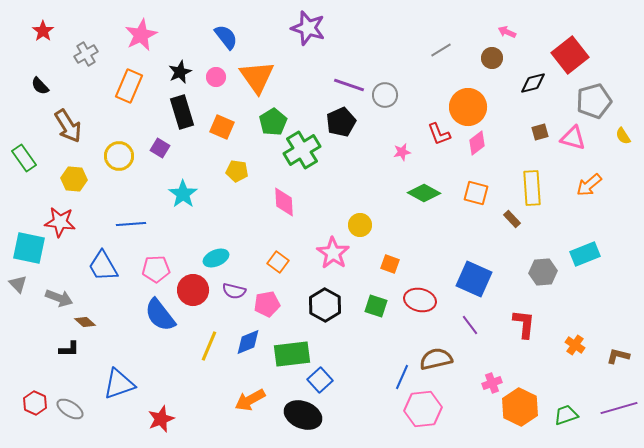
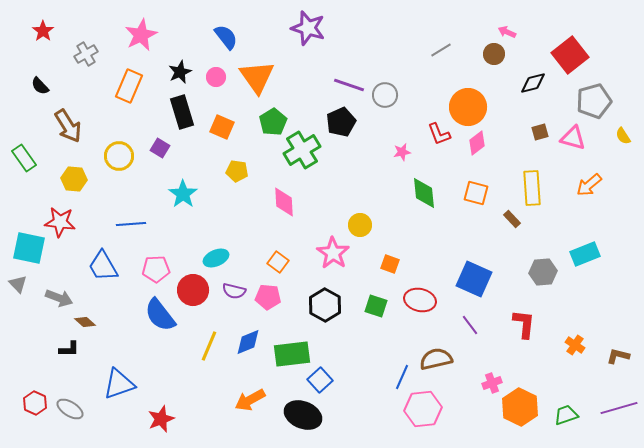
brown circle at (492, 58): moved 2 px right, 4 px up
green diamond at (424, 193): rotated 56 degrees clockwise
pink pentagon at (267, 304): moved 1 px right, 7 px up; rotated 15 degrees clockwise
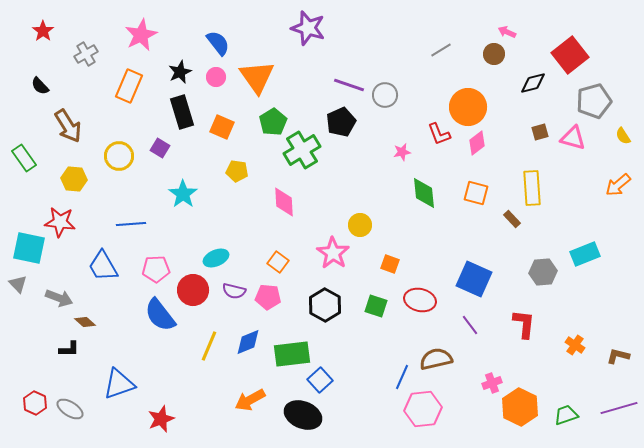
blue semicircle at (226, 37): moved 8 px left, 6 px down
orange arrow at (589, 185): moved 29 px right
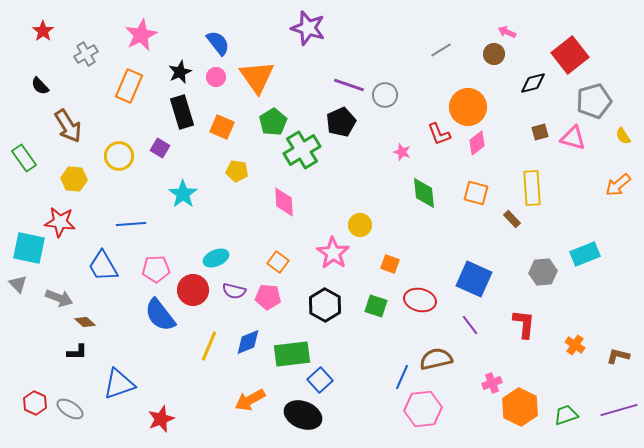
pink star at (402, 152): rotated 30 degrees clockwise
black L-shape at (69, 349): moved 8 px right, 3 px down
purple line at (619, 408): moved 2 px down
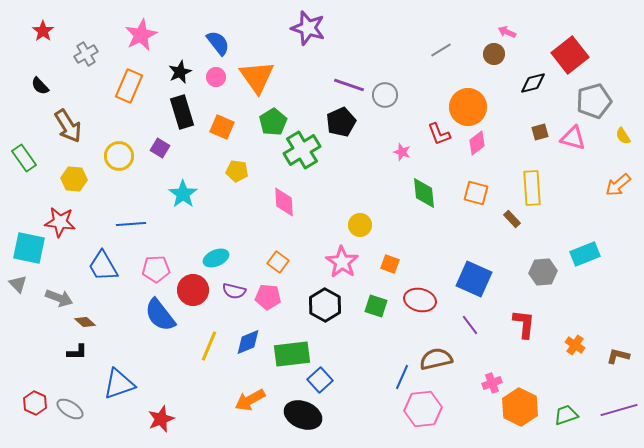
pink star at (333, 253): moved 9 px right, 9 px down
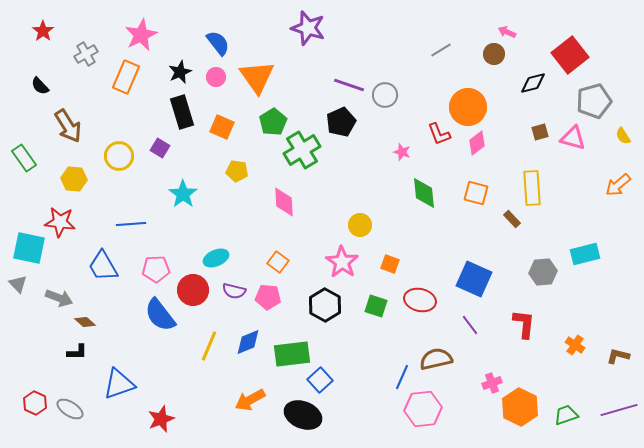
orange rectangle at (129, 86): moved 3 px left, 9 px up
cyan rectangle at (585, 254): rotated 8 degrees clockwise
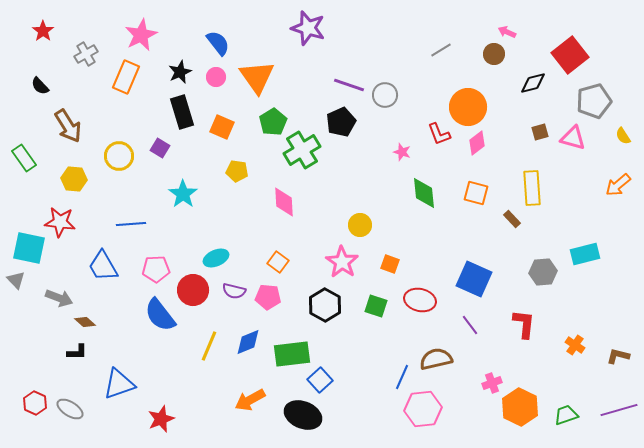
gray triangle at (18, 284): moved 2 px left, 4 px up
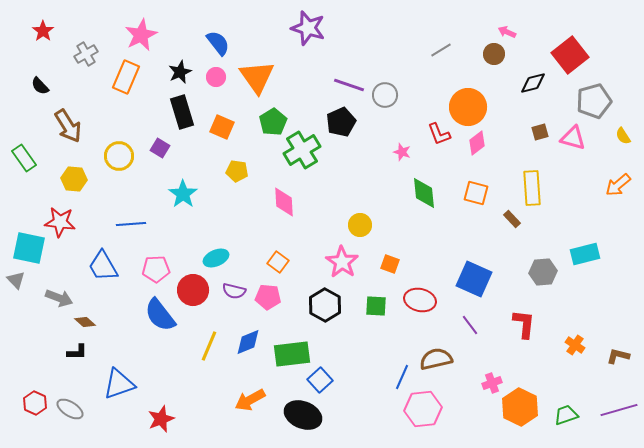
green square at (376, 306): rotated 15 degrees counterclockwise
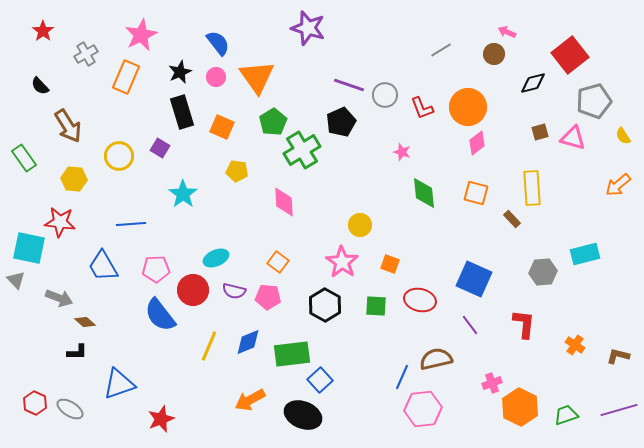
red L-shape at (439, 134): moved 17 px left, 26 px up
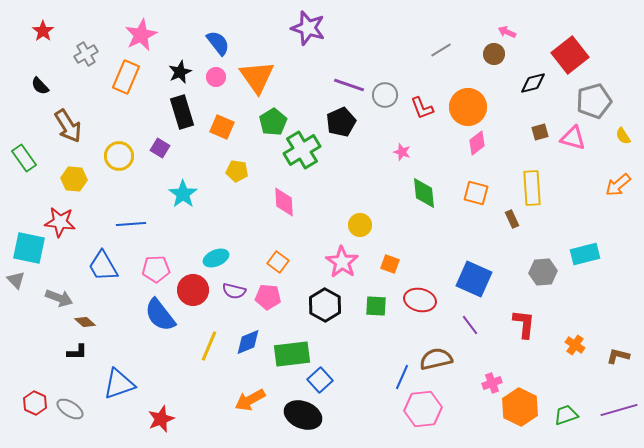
brown rectangle at (512, 219): rotated 18 degrees clockwise
